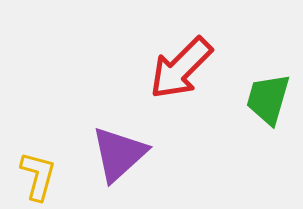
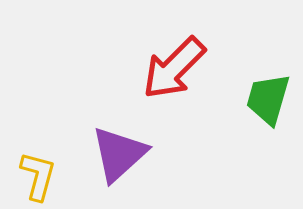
red arrow: moved 7 px left
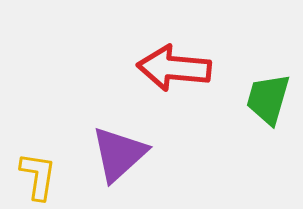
red arrow: rotated 50 degrees clockwise
yellow L-shape: rotated 6 degrees counterclockwise
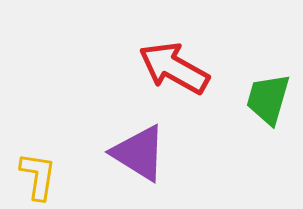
red arrow: rotated 24 degrees clockwise
purple triangle: moved 20 px right, 1 px up; rotated 46 degrees counterclockwise
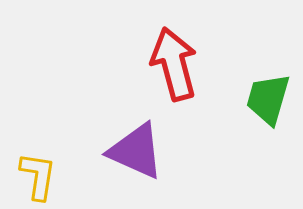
red arrow: moved 4 px up; rotated 46 degrees clockwise
purple triangle: moved 3 px left, 2 px up; rotated 8 degrees counterclockwise
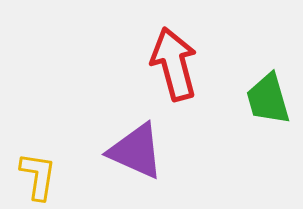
green trapezoid: rotated 32 degrees counterclockwise
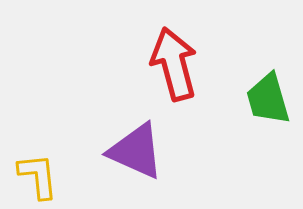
yellow L-shape: rotated 15 degrees counterclockwise
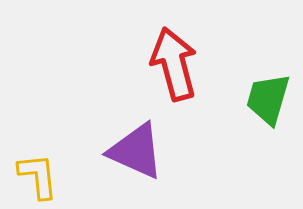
green trapezoid: rotated 32 degrees clockwise
